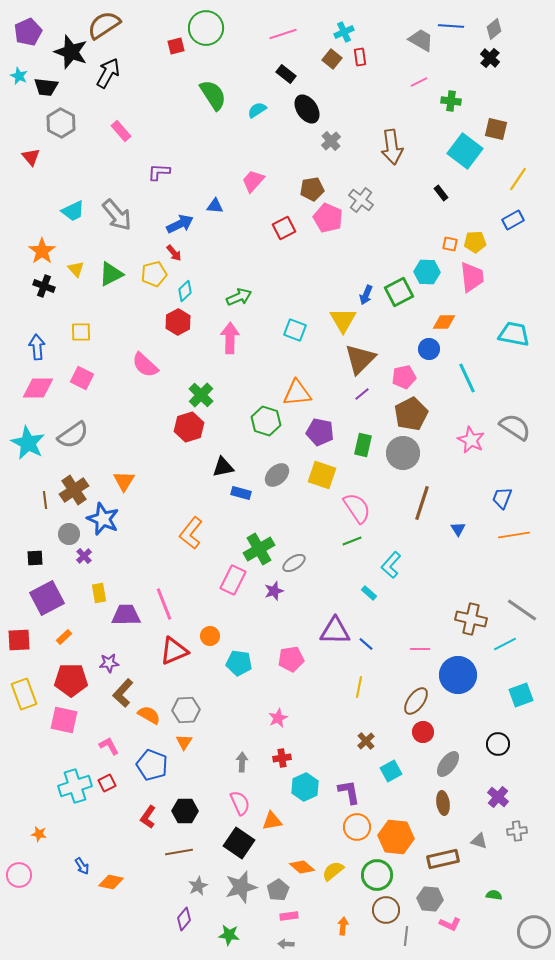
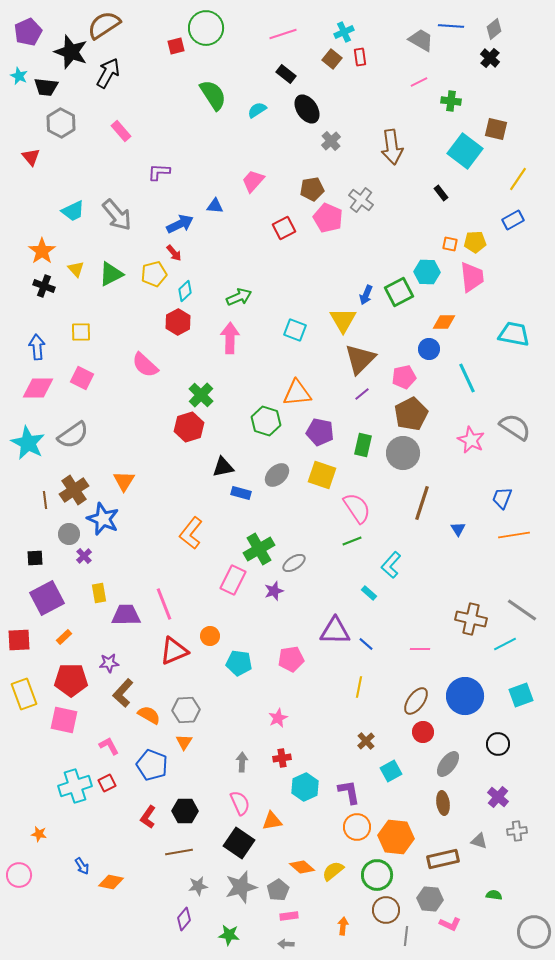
blue circle at (458, 675): moved 7 px right, 21 px down
gray star at (198, 886): rotated 18 degrees clockwise
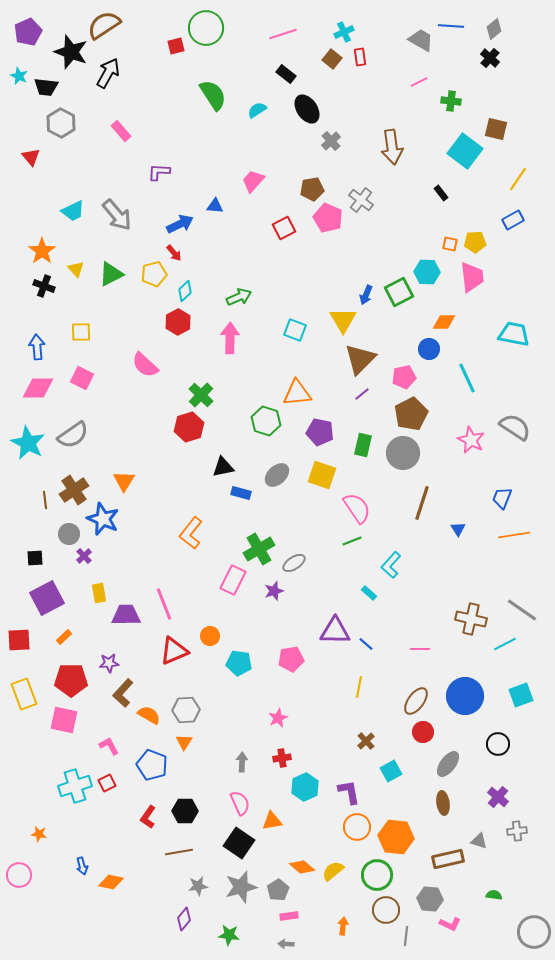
brown rectangle at (443, 859): moved 5 px right
blue arrow at (82, 866): rotated 18 degrees clockwise
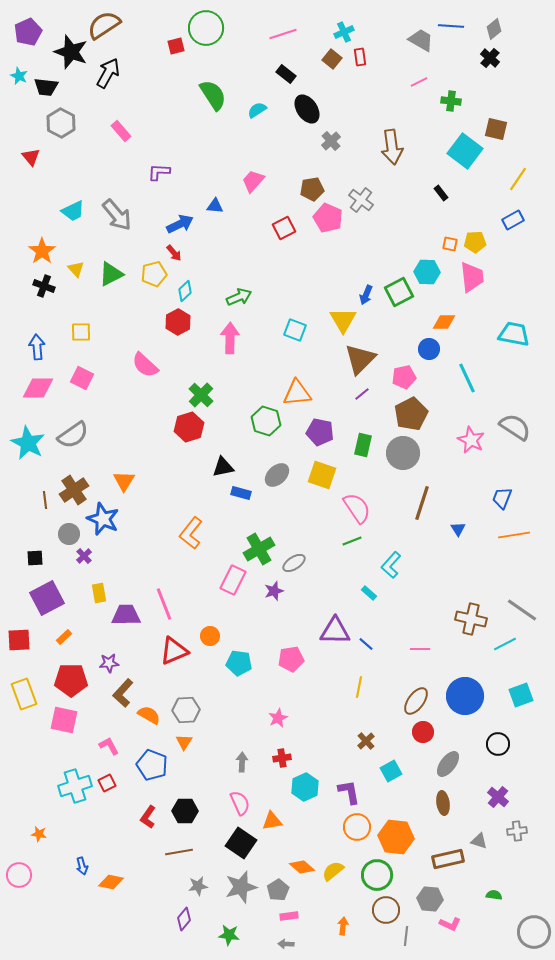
black square at (239, 843): moved 2 px right
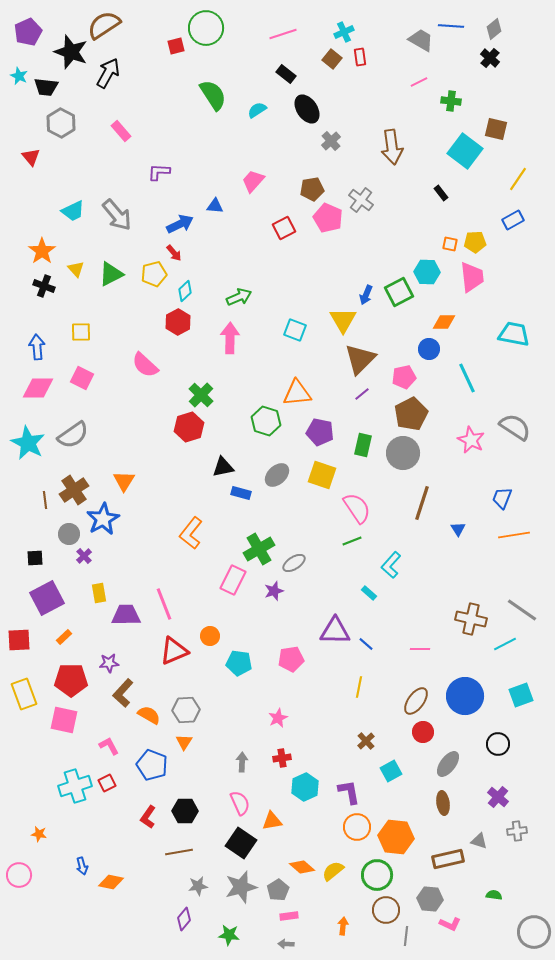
blue star at (103, 519): rotated 20 degrees clockwise
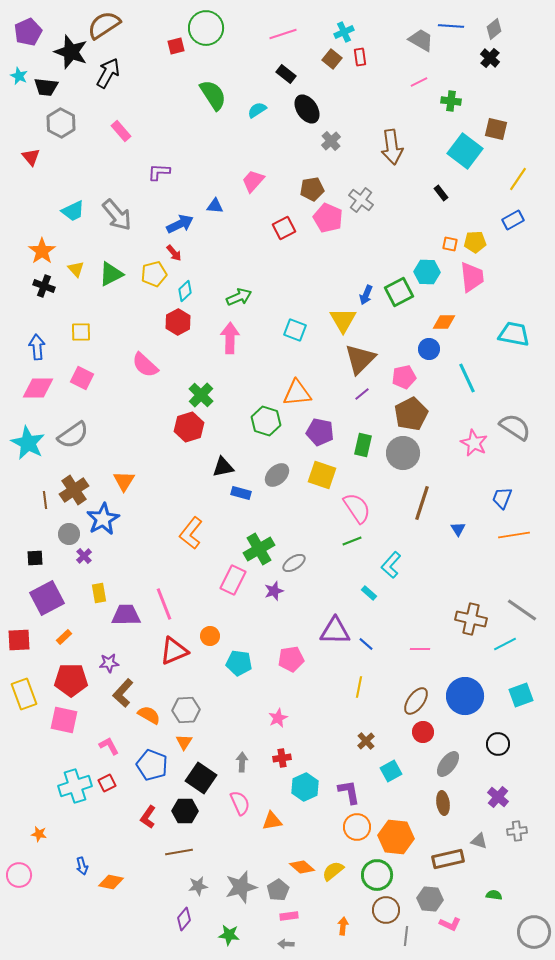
pink star at (471, 440): moved 3 px right, 3 px down
black square at (241, 843): moved 40 px left, 65 px up
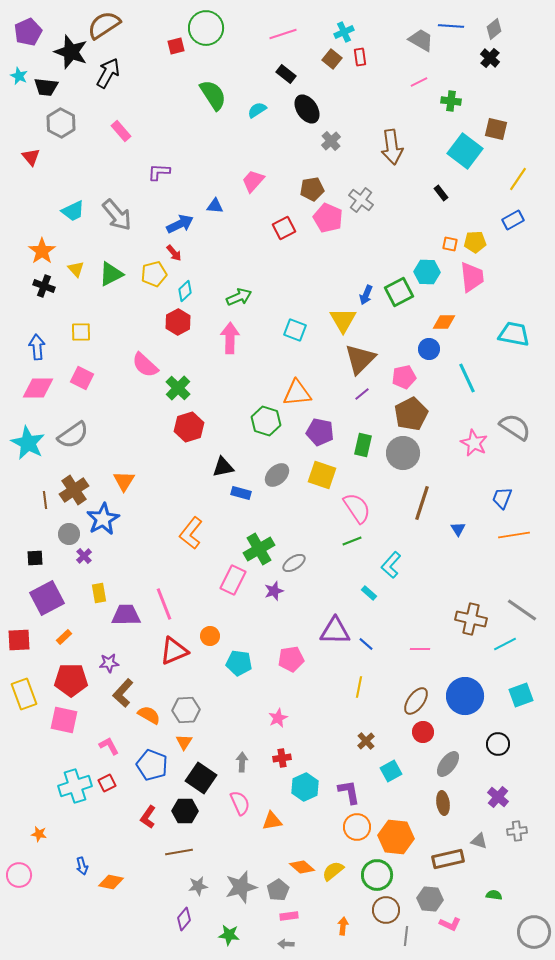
green cross at (201, 395): moved 23 px left, 7 px up
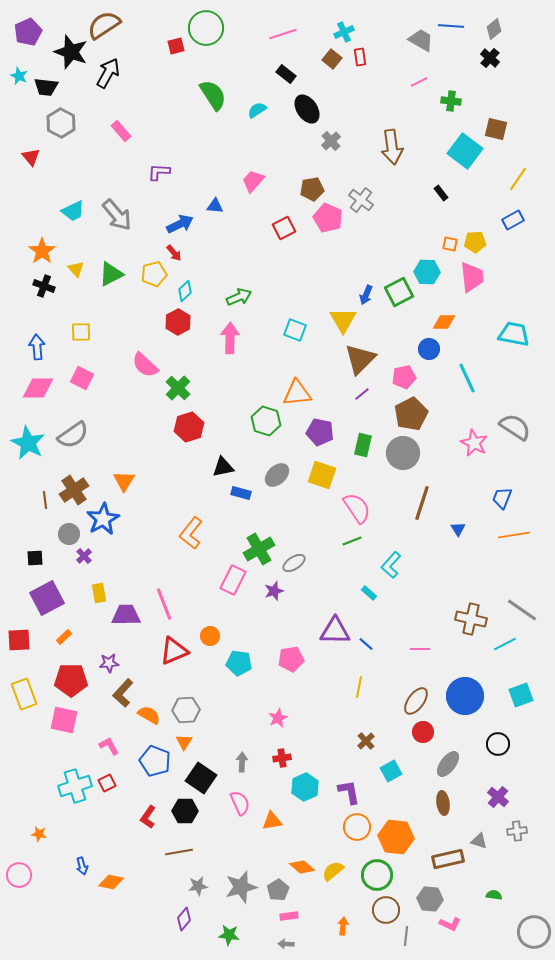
blue pentagon at (152, 765): moved 3 px right, 4 px up
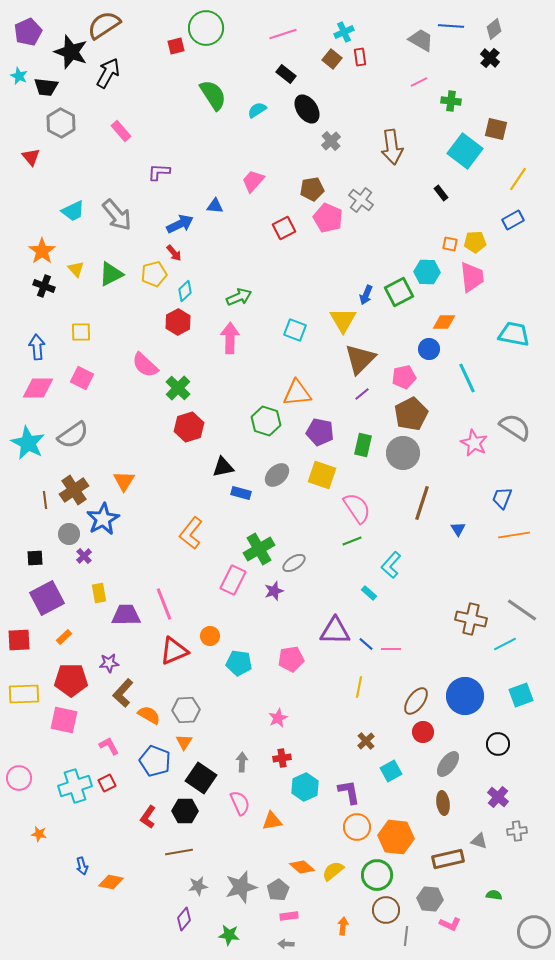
pink line at (420, 649): moved 29 px left
yellow rectangle at (24, 694): rotated 72 degrees counterclockwise
pink circle at (19, 875): moved 97 px up
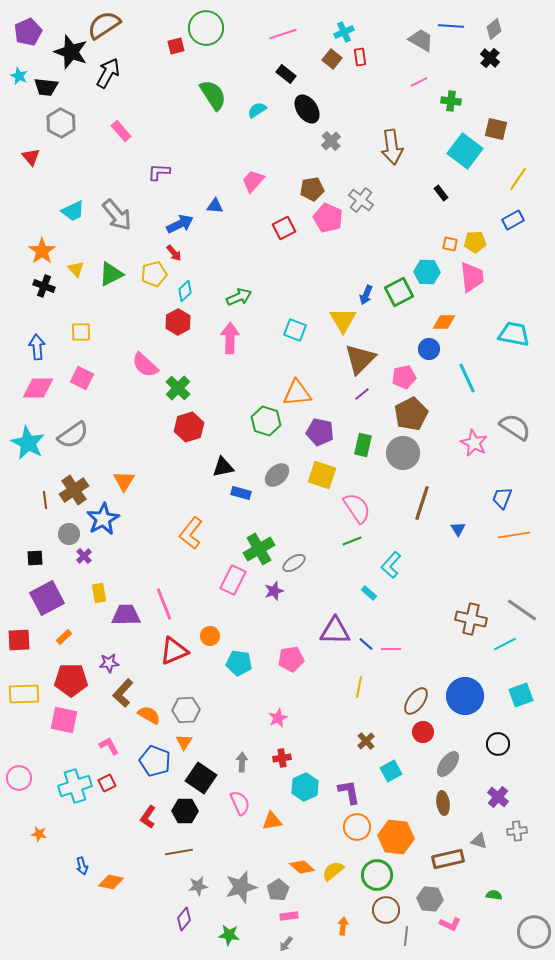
gray arrow at (286, 944): rotated 56 degrees counterclockwise
